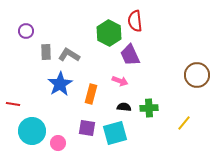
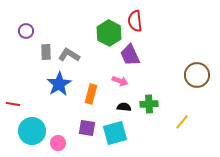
blue star: moved 1 px left
green cross: moved 4 px up
yellow line: moved 2 px left, 1 px up
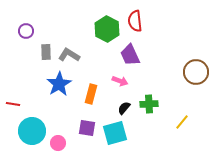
green hexagon: moved 2 px left, 4 px up
brown circle: moved 1 px left, 3 px up
black semicircle: moved 1 px down; rotated 56 degrees counterclockwise
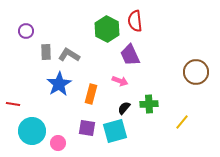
cyan square: moved 2 px up
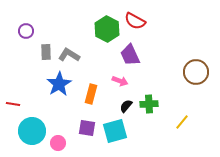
red semicircle: rotated 55 degrees counterclockwise
black semicircle: moved 2 px right, 2 px up
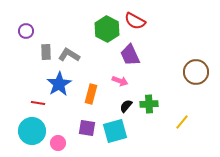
red line: moved 25 px right, 1 px up
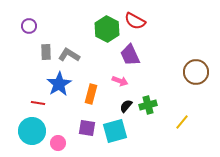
purple circle: moved 3 px right, 5 px up
green cross: moved 1 px left, 1 px down; rotated 12 degrees counterclockwise
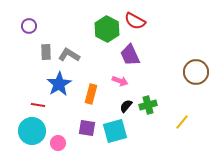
red line: moved 2 px down
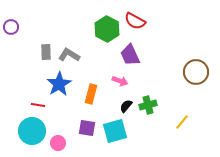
purple circle: moved 18 px left, 1 px down
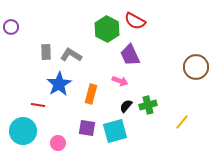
gray L-shape: moved 2 px right
brown circle: moved 5 px up
cyan circle: moved 9 px left
